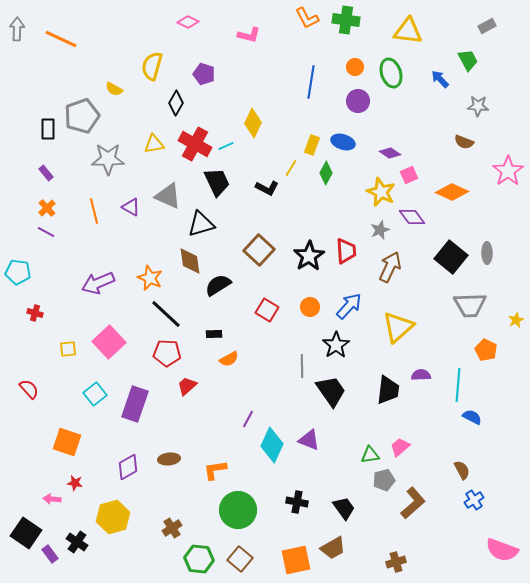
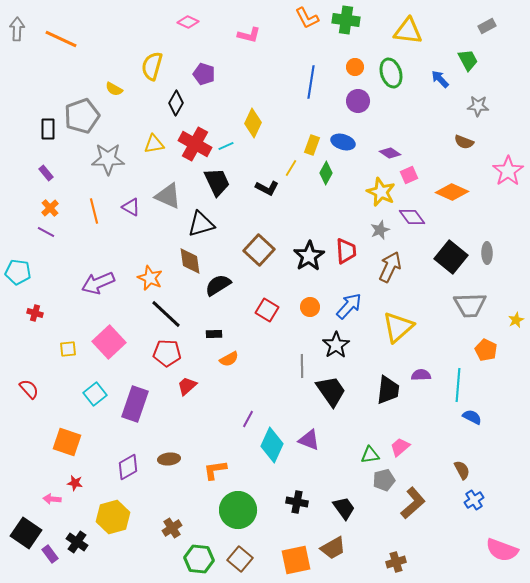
orange cross at (47, 208): moved 3 px right
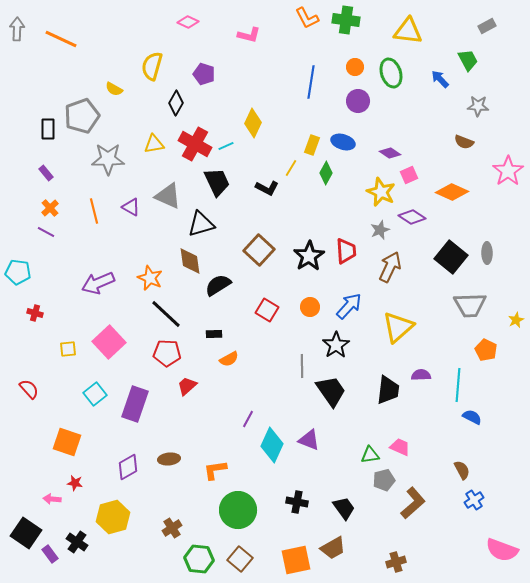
purple diamond at (412, 217): rotated 20 degrees counterclockwise
pink trapezoid at (400, 447): rotated 65 degrees clockwise
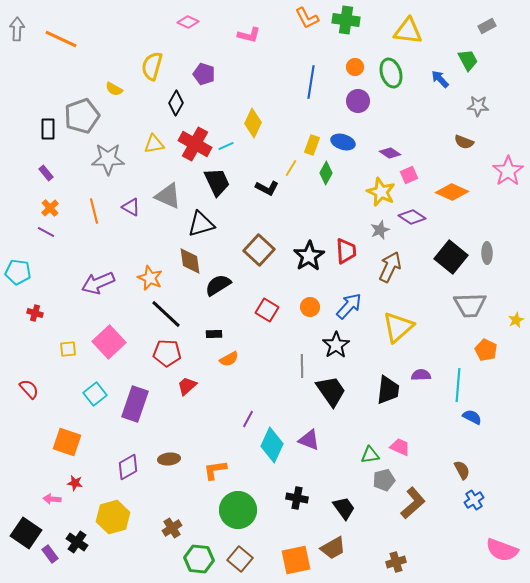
black cross at (297, 502): moved 4 px up
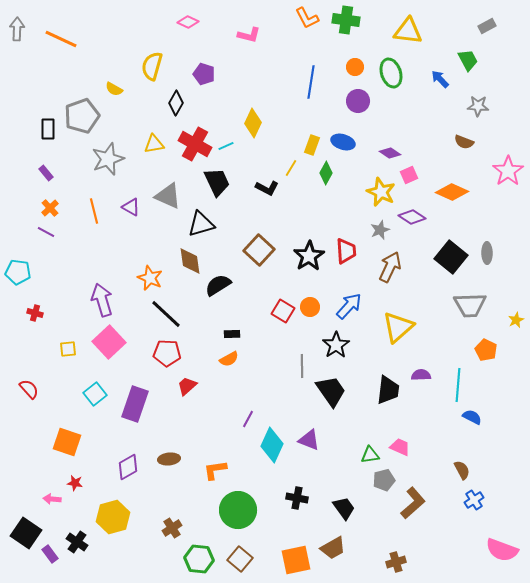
gray star at (108, 159): rotated 20 degrees counterclockwise
purple arrow at (98, 283): moved 4 px right, 17 px down; rotated 96 degrees clockwise
red square at (267, 310): moved 16 px right, 1 px down
black rectangle at (214, 334): moved 18 px right
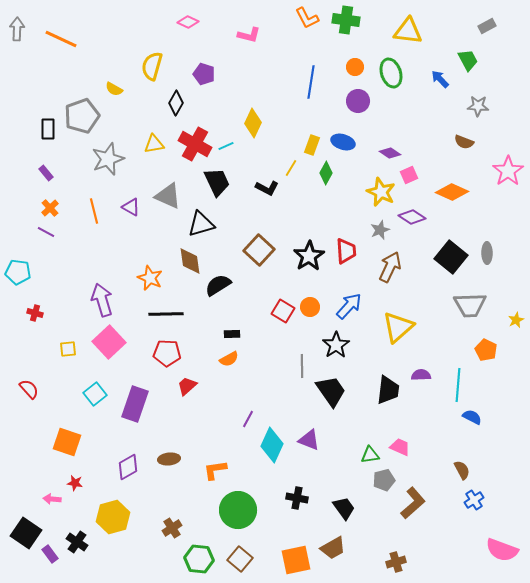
black line at (166, 314): rotated 44 degrees counterclockwise
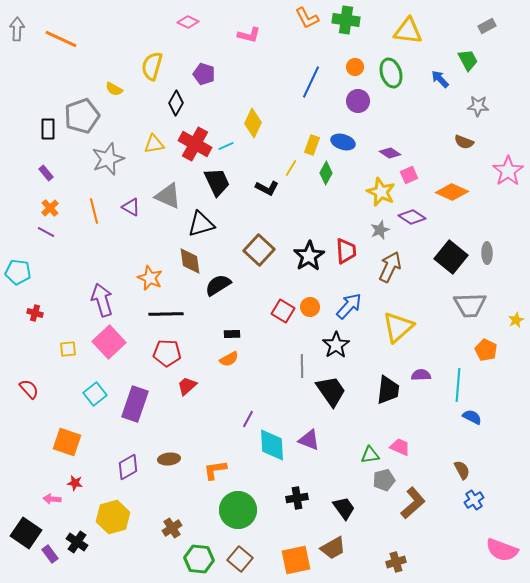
blue line at (311, 82): rotated 16 degrees clockwise
cyan diamond at (272, 445): rotated 28 degrees counterclockwise
black cross at (297, 498): rotated 20 degrees counterclockwise
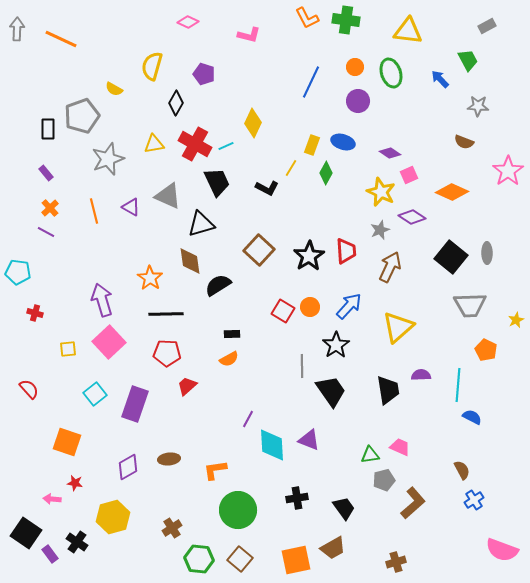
orange star at (150, 278): rotated 10 degrees clockwise
black trapezoid at (388, 390): rotated 16 degrees counterclockwise
